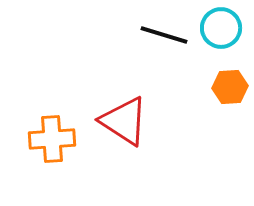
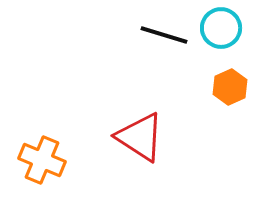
orange hexagon: rotated 20 degrees counterclockwise
red triangle: moved 16 px right, 16 px down
orange cross: moved 10 px left, 21 px down; rotated 27 degrees clockwise
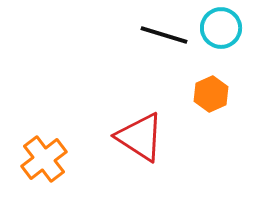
orange hexagon: moved 19 px left, 7 px down
orange cross: moved 2 px right, 1 px up; rotated 30 degrees clockwise
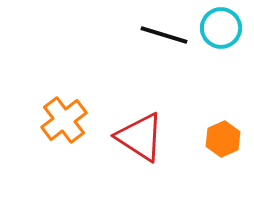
orange hexagon: moved 12 px right, 45 px down
orange cross: moved 20 px right, 39 px up
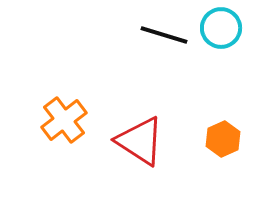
red triangle: moved 4 px down
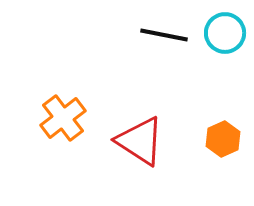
cyan circle: moved 4 px right, 5 px down
black line: rotated 6 degrees counterclockwise
orange cross: moved 1 px left, 2 px up
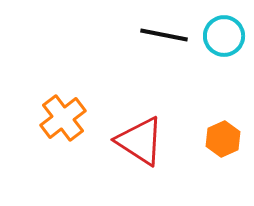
cyan circle: moved 1 px left, 3 px down
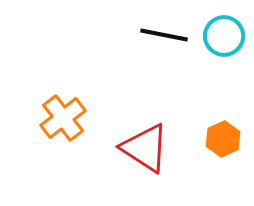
red triangle: moved 5 px right, 7 px down
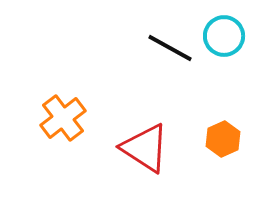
black line: moved 6 px right, 13 px down; rotated 18 degrees clockwise
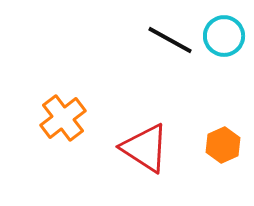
black line: moved 8 px up
orange hexagon: moved 6 px down
